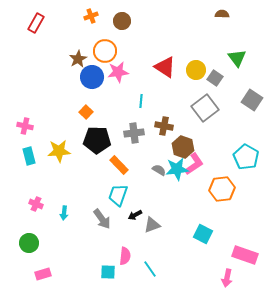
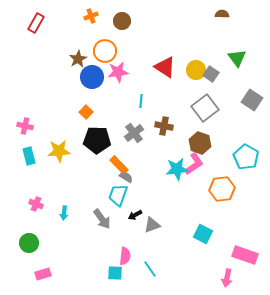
gray square at (215, 78): moved 4 px left, 4 px up
gray cross at (134, 133): rotated 30 degrees counterclockwise
brown hexagon at (183, 147): moved 17 px right, 4 px up
gray semicircle at (159, 170): moved 33 px left, 7 px down
cyan square at (108, 272): moved 7 px right, 1 px down
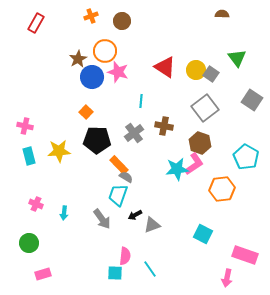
pink star at (118, 72): rotated 25 degrees clockwise
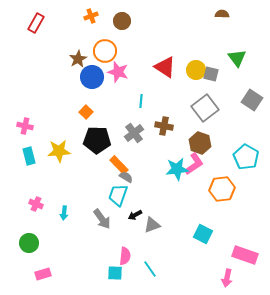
gray square at (211, 74): rotated 21 degrees counterclockwise
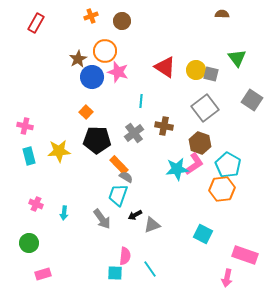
cyan pentagon at (246, 157): moved 18 px left, 8 px down
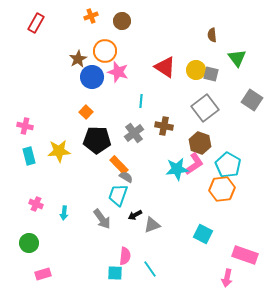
brown semicircle at (222, 14): moved 10 px left, 21 px down; rotated 96 degrees counterclockwise
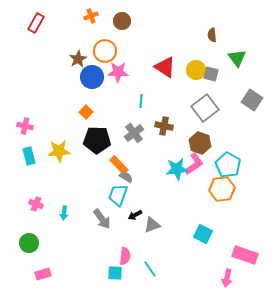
pink star at (118, 72): rotated 15 degrees counterclockwise
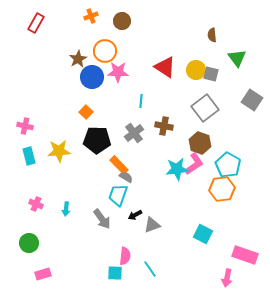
cyan arrow at (64, 213): moved 2 px right, 4 px up
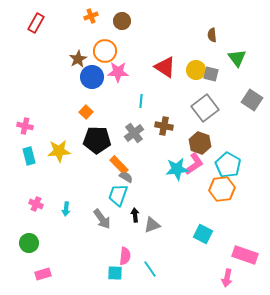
black arrow at (135, 215): rotated 112 degrees clockwise
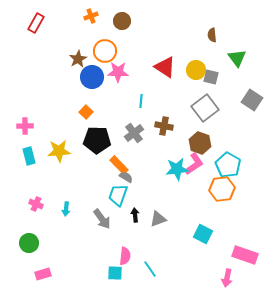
gray square at (211, 74): moved 3 px down
pink cross at (25, 126): rotated 14 degrees counterclockwise
gray triangle at (152, 225): moved 6 px right, 6 px up
